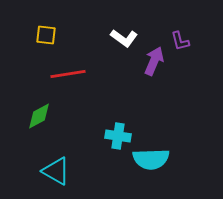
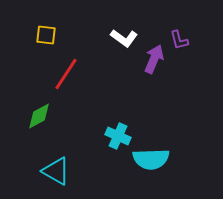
purple L-shape: moved 1 px left, 1 px up
purple arrow: moved 2 px up
red line: moved 2 px left; rotated 48 degrees counterclockwise
cyan cross: rotated 15 degrees clockwise
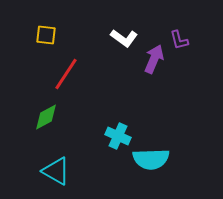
green diamond: moved 7 px right, 1 px down
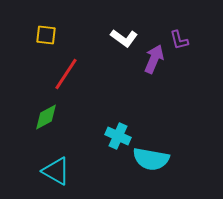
cyan semicircle: rotated 12 degrees clockwise
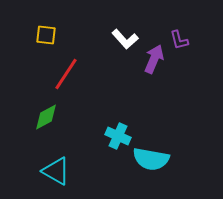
white L-shape: moved 1 px right, 1 px down; rotated 12 degrees clockwise
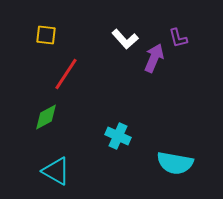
purple L-shape: moved 1 px left, 2 px up
purple arrow: moved 1 px up
cyan semicircle: moved 24 px right, 4 px down
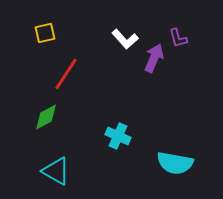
yellow square: moved 1 px left, 2 px up; rotated 20 degrees counterclockwise
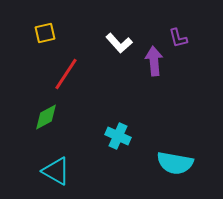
white L-shape: moved 6 px left, 4 px down
purple arrow: moved 3 px down; rotated 28 degrees counterclockwise
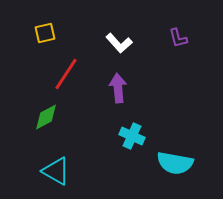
purple arrow: moved 36 px left, 27 px down
cyan cross: moved 14 px right
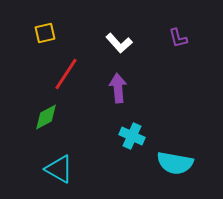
cyan triangle: moved 3 px right, 2 px up
